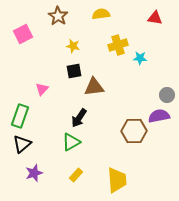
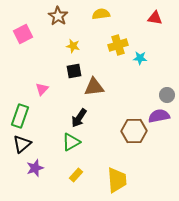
purple star: moved 1 px right, 5 px up
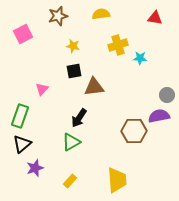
brown star: rotated 24 degrees clockwise
yellow rectangle: moved 6 px left, 6 px down
